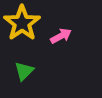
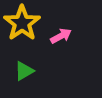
green triangle: rotated 15 degrees clockwise
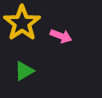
pink arrow: rotated 50 degrees clockwise
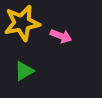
yellow star: rotated 24 degrees clockwise
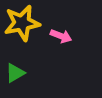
green triangle: moved 9 px left, 2 px down
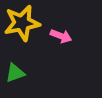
green triangle: rotated 10 degrees clockwise
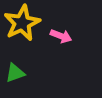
yellow star: rotated 15 degrees counterclockwise
